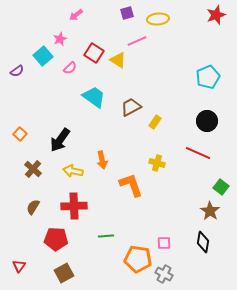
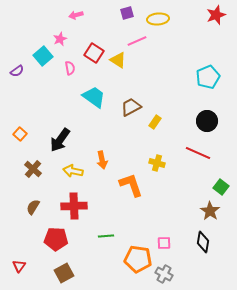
pink arrow: rotated 24 degrees clockwise
pink semicircle: rotated 56 degrees counterclockwise
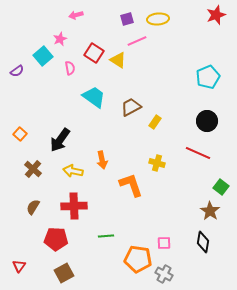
purple square: moved 6 px down
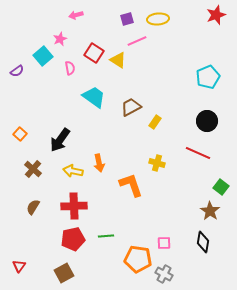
orange arrow: moved 3 px left, 3 px down
red pentagon: moved 17 px right; rotated 15 degrees counterclockwise
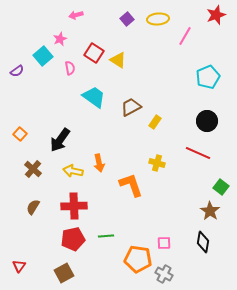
purple square: rotated 24 degrees counterclockwise
pink line: moved 48 px right, 5 px up; rotated 36 degrees counterclockwise
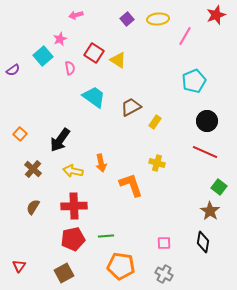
purple semicircle: moved 4 px left, 1 px up
cyan pentagon: moved 14 px left, 4 px down
red line: moved 7 px right, 1 px up
orange arrow: moved 2 px right
green square: moved 2 px left
orange pentagon: moved 17 px left, 7 px down
